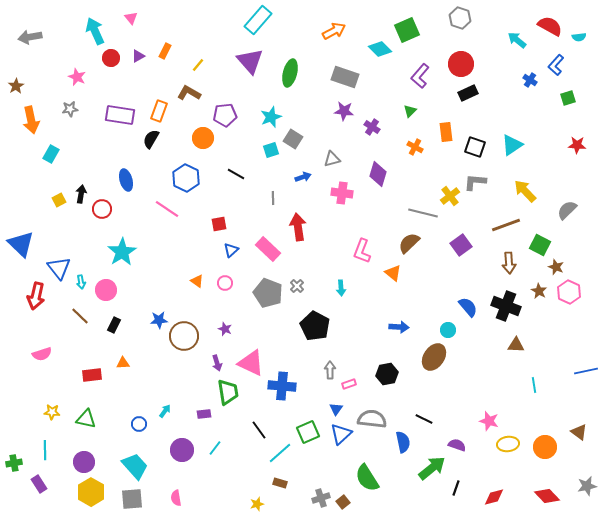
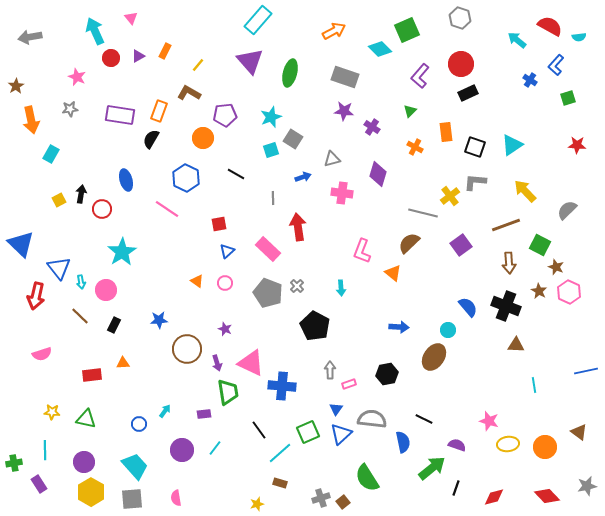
blue triangle at (231, 250): moved 4 px left, 1 px down
brown circle at (184, 336): moved 3 px right, 13 px down
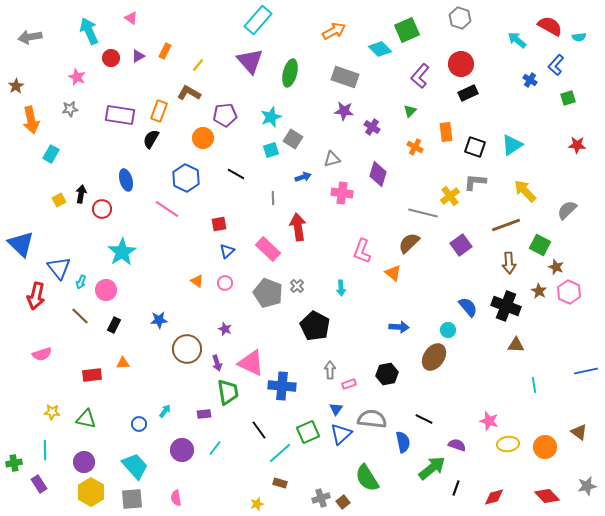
pink triangle at (131, 18): rotated 16 degrees counterclockwise
cyan arrow at (95, 31): moved 6 px left
cyan arrow at (81, 282): rotated 32 degrees clockwise
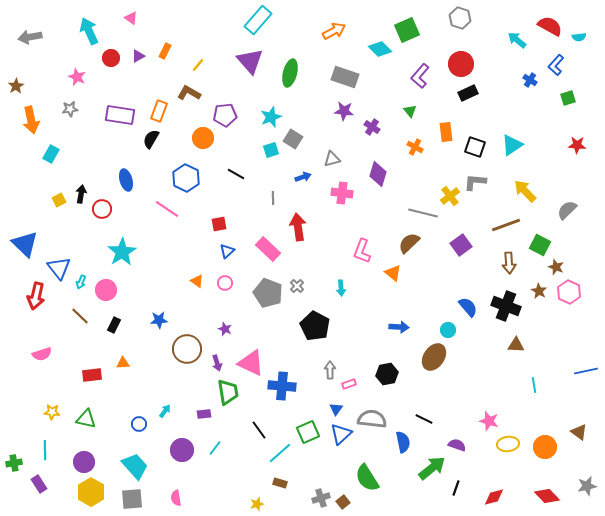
green triangle at (410, 111): rotated 24 degrees counterclockwise
blue triangle at (21, 244): moved 4 px right
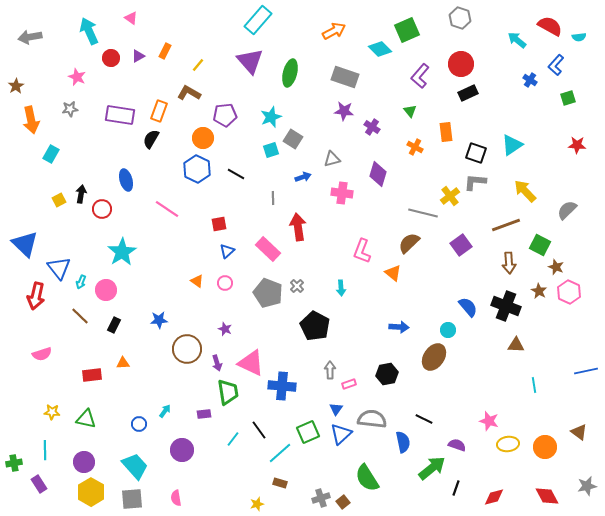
black square at (475, 147): moved 1 px right, 6 px down
blue hexagon at (186, 178): moved 11 px right, 9 px up
cyan line at (215, 448): moved 18 px right, 9 px up
red diamond at (547, 496): rotated 15 degrees clockwise
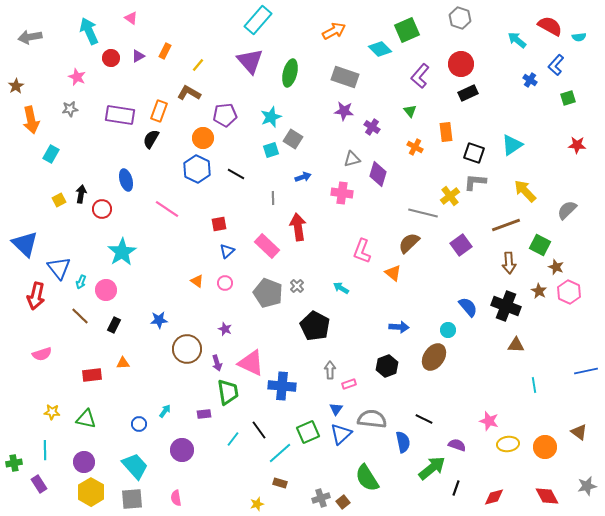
black square at (476, 153): moved 2 px left
gray triangle at (332, 159): moved 20 px right
pink rectangle at (268, 249): moved 1 px left, 3 px up
cyan arrow at (341, 288): rotated 126 degrees clockwise
black hexagon at (387, 374): moved 8 px up; rotated 10 degrees counterclockwise
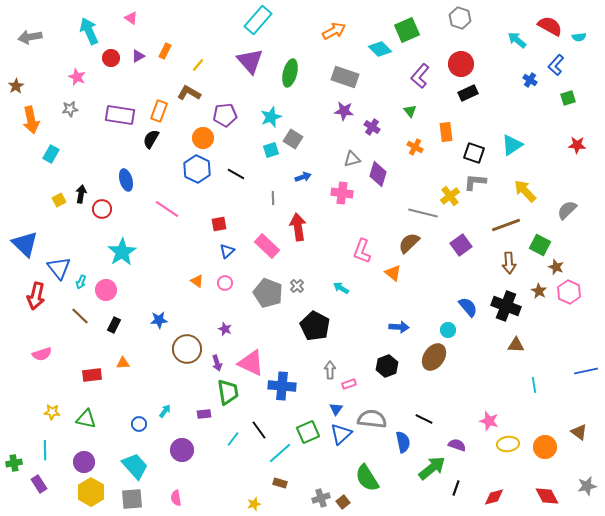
yellow star at (257, 504): moved 3 px left
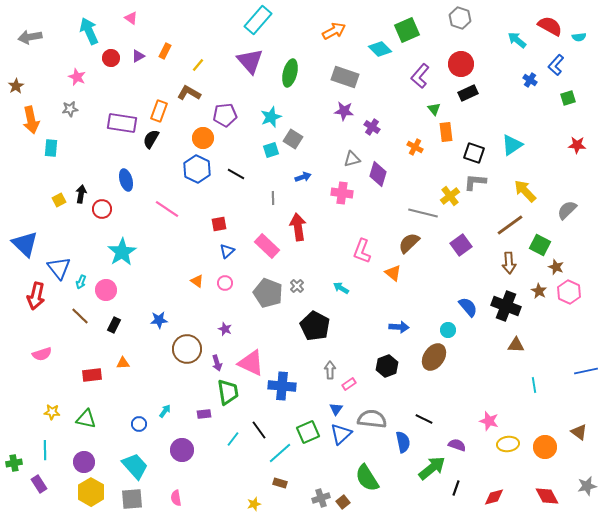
green triangle at (410, 111): moved 24 px right, 2 px up
purple rectangle at (120, 115): moved 2 px right, 8 px down
cyan rectangle at (51, 154): moved 6 px up; rotated 24 degrees counterclockwise
brown line at (506, 225): moved 4 px right; rotated 16 degrees counterclockwise
pink rectangle at (349, 384): rotated 16 degrees counterclockwise
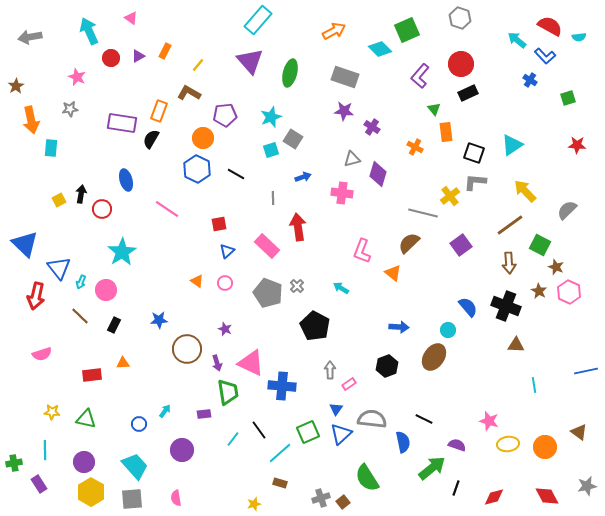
blue L-shape at (556, 65): moved 11 px left, 9 px up; rotated 85 degrees counterclockwise
